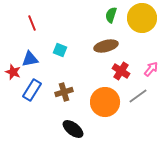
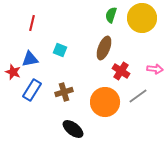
red line: rotated 35 degrees clockwise
brown ellipse: moved 2 px left, 2 px down; rotated 55 degrees counterclockwise
pink arrow: moved 4 px right; rotated 56 degrees clockwise
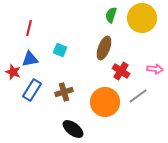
red line: moved 3 px left, 5 px down
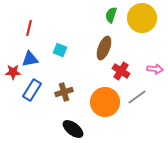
red star: rotated 21 degrees counterclockwise
gray line: moved 1 px left, 1 px down
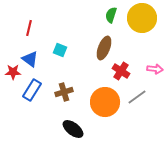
blue triangle: rotated 48 degrees clockwise
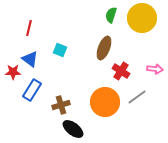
brown cross: moved 3 px left, 13 px down
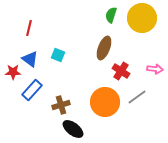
cyan square: moved 2 px left, 5 px down
blue rectangle: rotated 10 degrees clockwise
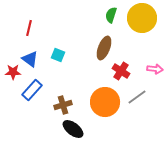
brown cross: moved 2 px right
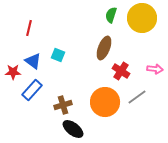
blue triangle: moved 3 px right, 2 px down
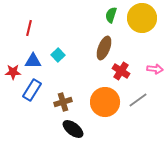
cyan square: rotated 24 degrees clockwise
blue triangle: rotated 36 degrees counterclockwise
blue rectangle: rotated 10 degrees counterclockwise
gray line: moved 1 px right, 3 px down
brown cross: moved 3 px up
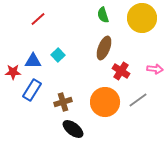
green semicircle: moved 8 px left; rotated 35 degrees counterclockwise
red line: moved 9 px right, 9 px up; rotated 35 degrees clockwise
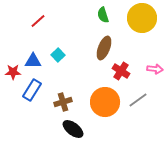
red line: moved 2 px down
